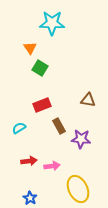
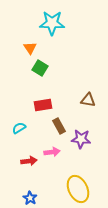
red rectangle: moved 1 px right; rotated 12 degrees clockwise
pink arrow: moved 14 px up
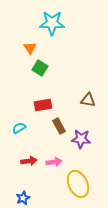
pink arrow: moved 2 px right, 10 px down
yellow ellipse: moved 5 px up
blue star: moved 7 px left; rotated 16 degrees clockwise
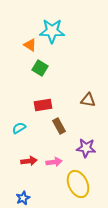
cyan star: moved 8 px down
orange triangle: moved 3 px up; rotated 24 degrees counterclockwise
purple star: moved 5 px right, 9 px down
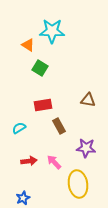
orange triangle: moved 2 px left
pink arrow: rotated 126 degrees counterclockwise
yellow ellipse: rotated 16 degrees clockwise
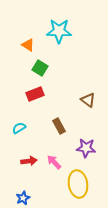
cyan star: moved 7 px right
brown triangle: rotated 28 degrees clockwise
red rectangle: moved 8 px left, 11 px up; rotated 12 degrees counterclockwise
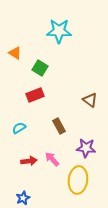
orange triangle: moved 13 px left, 8 px down
red rectangle: moved 1 px down
brown triangle: moved 2 px right
pink arrow: moved 2 px left, 3 px up
yellow ellipse: moved 4 px up; rotated 16 degrees clockwise
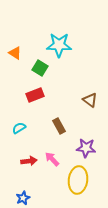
cyan star: moved 14 px down
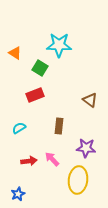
brown rectangle: rotated 35 degrees clockwise
blue star: moved 5 px left, 4 px up
